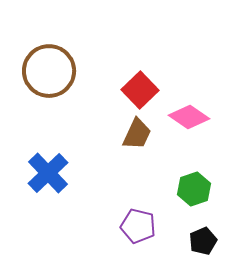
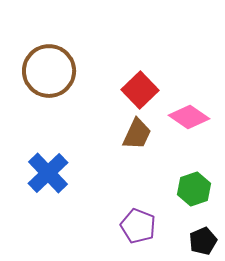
purple pentagon: rotated 8 degrees clockwise
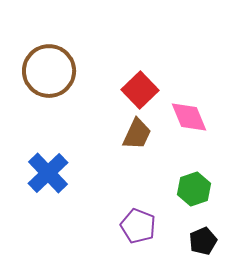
pink diamond: rotated 33 degrees clockwise
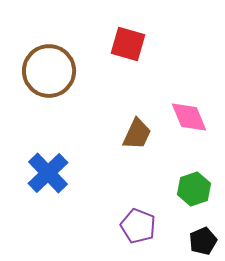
red square: moved 12 px left, 46 px up; rotated 30 degrees counterclockwise
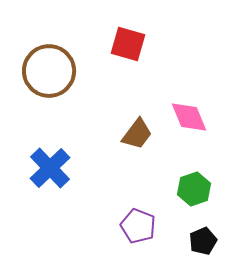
brown trapezoid: rotated 12 degrees clockwise
blue cross: moved 2 px right, 5 px up
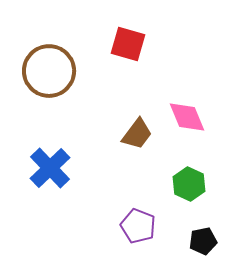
pink diamond: moved 2 px left
green hexagon: moved 5 px left, 5 px up; rotated 16 degrees counterclockwise
black pentagon: rotated 12 degrees clockwise
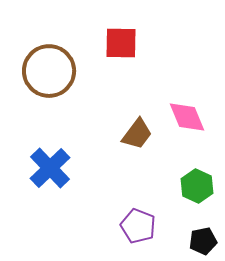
red square: moved 7 px left, 1 px up; rotated 15 degrees counterclockwise
green hexagon: moved 8 px right, 2 px down
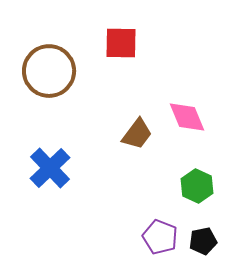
purple pentagon: moved 22 px right, 11 px down
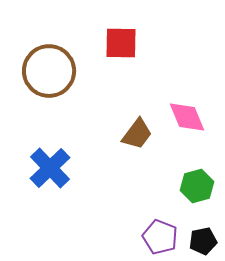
green hexagon: rotated 20 degrees clockwise
